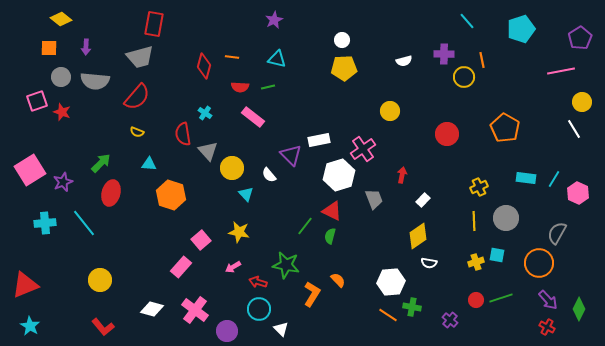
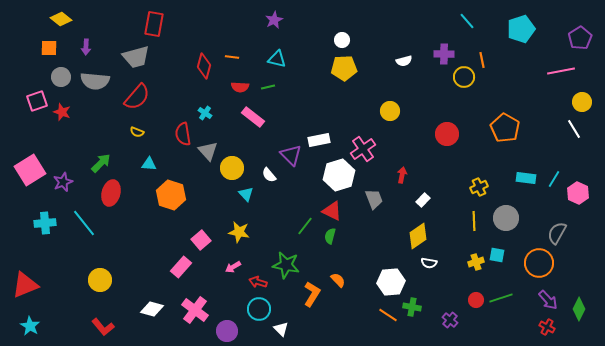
gray trapezoid at (140, 57): moved 4 px left
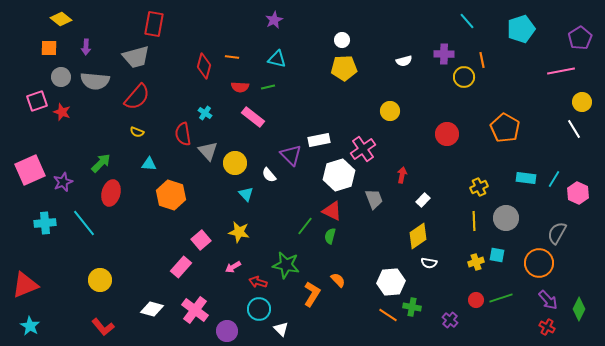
yellow circle at (232, 168): moved 3 px right, 5 px up
pink square at (30, 170): rotated 8 degrees clockwise
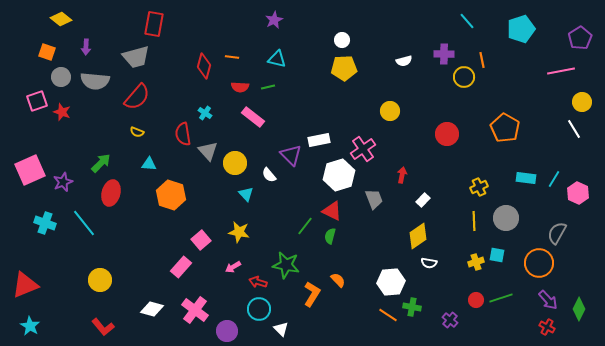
orange square at (49, 48): moved 2 px left, 4 px down; rotated 18 degrees clockwise
cyan cross at (45, 223): rotated 25 degrees clockwise
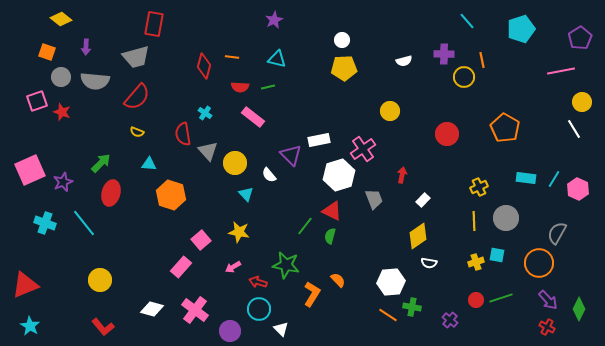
pink hexagon at (578, 193): moved 4 px up
purple circle at (227, 331): moved 3 px right
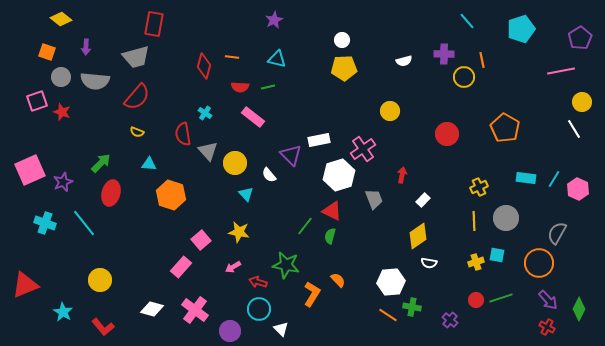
cyan star at (30, 326): moved 33 px right, 14 px up
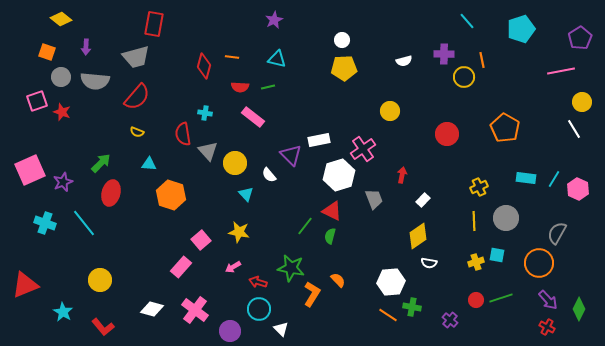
cyan cross at (205, 113): rotated 24 degrees counterclockwise
green star at (286, 265): moved 5 px right, 3 px down
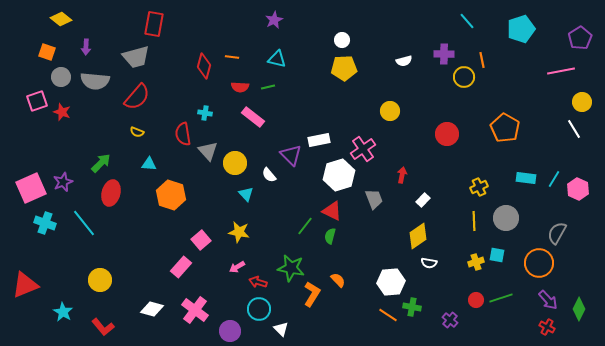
pink square at (30, 170): moved 1 px right, 18 px down
pink arrow at (233, 267): moved 4 px right
